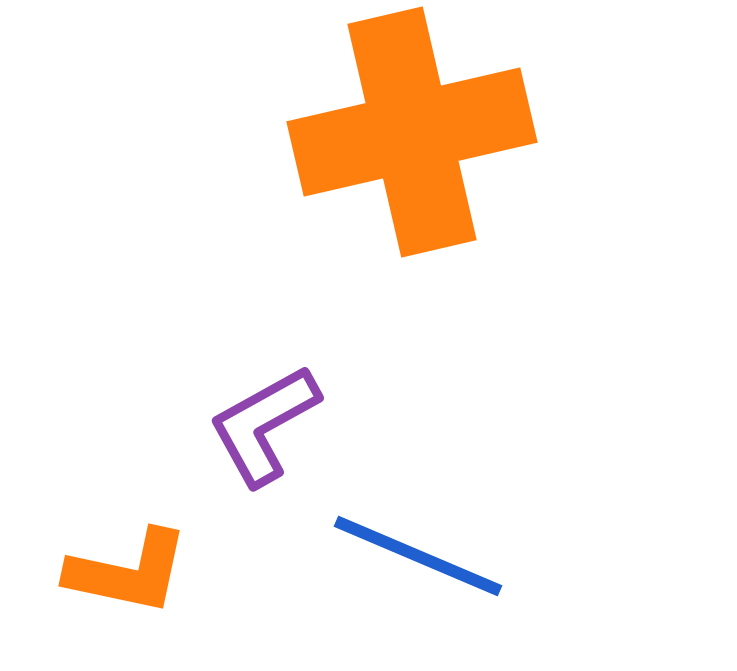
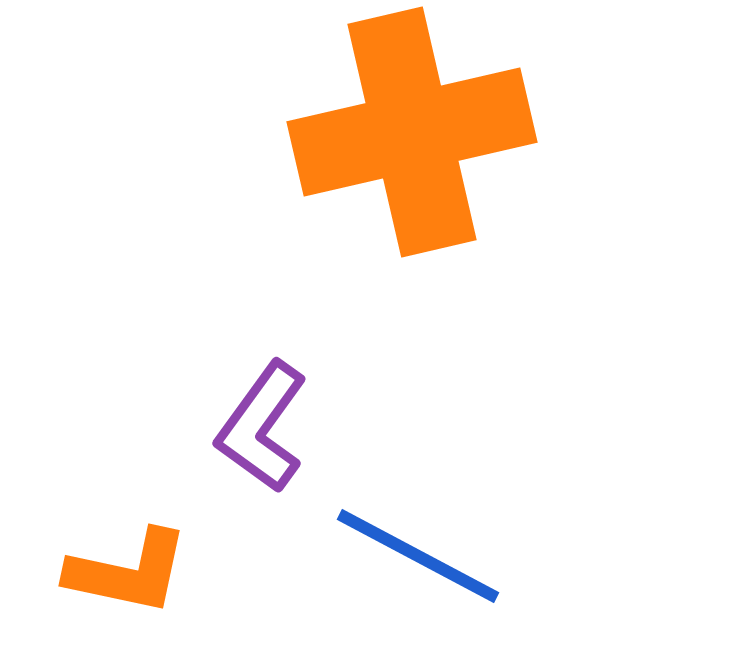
purple L-shape: moved 2 px left, 2 px down; rotated 25 degrees counterclockwise
blue line: rotated 5 degrees clockwise
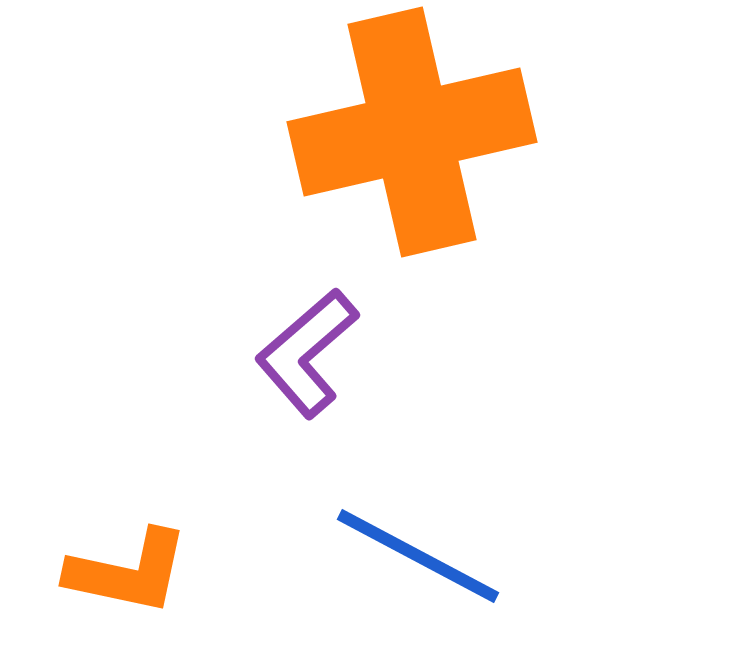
purple L-shape: moved 45 px right, 74 px up; rotated 13 degrees clockwise
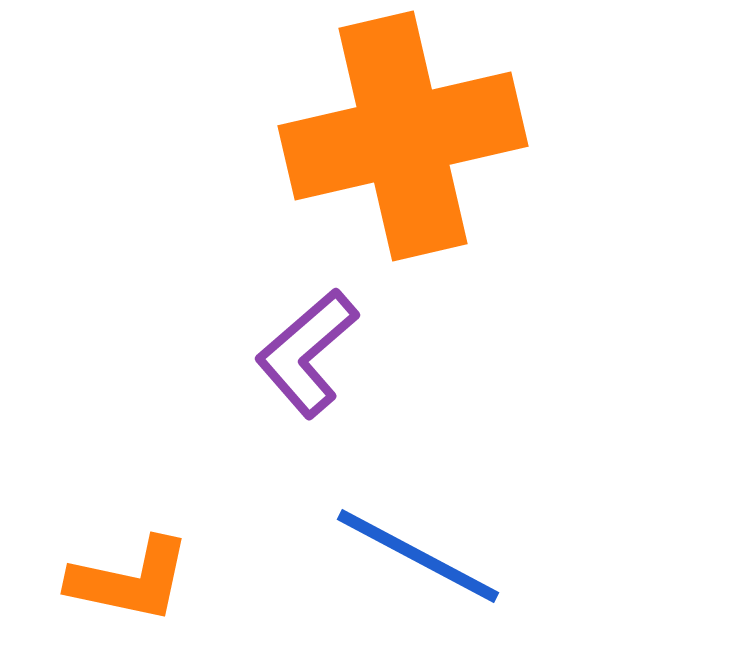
orange cross: moved 9 px left, 4 px down
orange L-shape: moved 2 px right, 8 px down
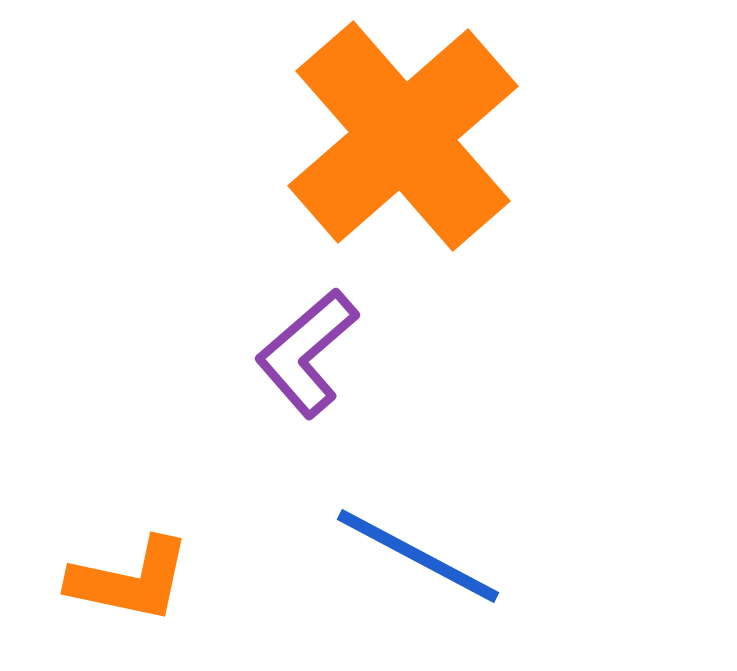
orange cross: rotated 28 degrees counterclockwise
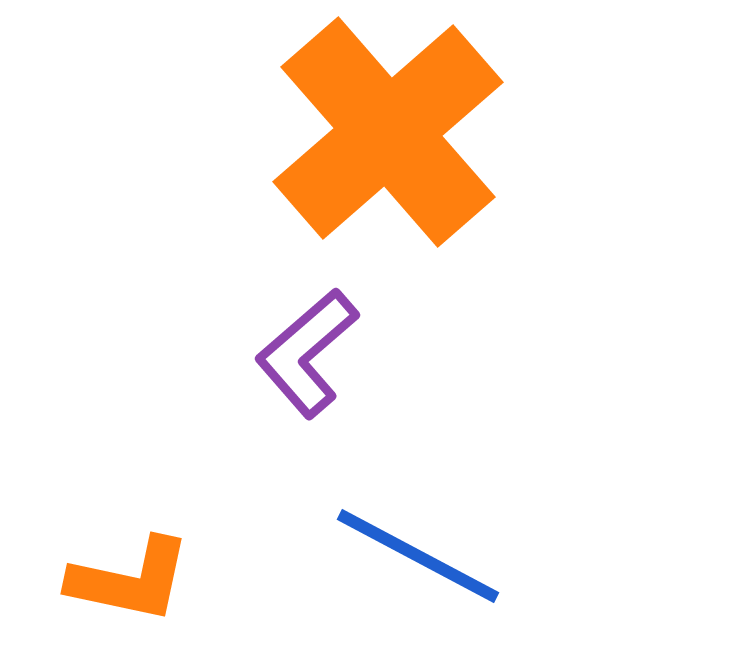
orange cross: moved 15 px left, 4 px up
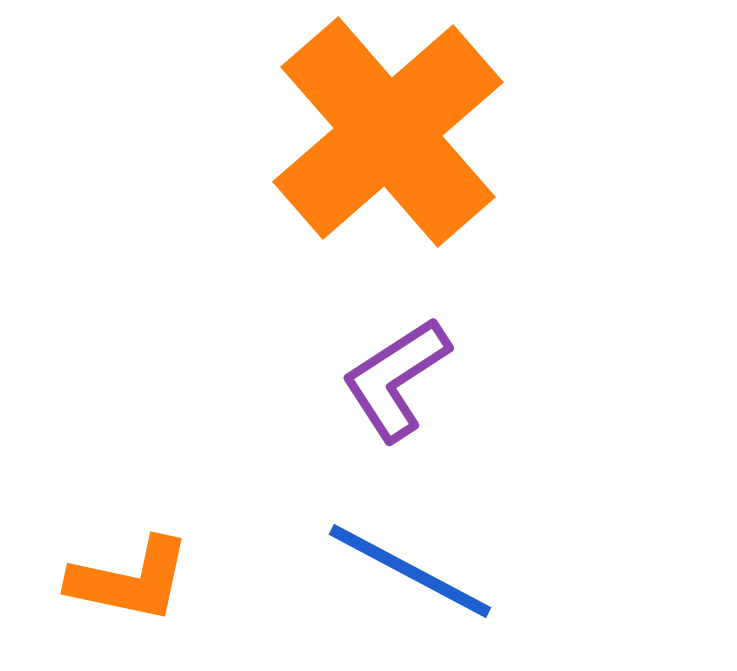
purple L-shape: moved 89 px right, 26 px down; rotated 8 degrees clockwise
blue line: moved 8 px left, 15 px down
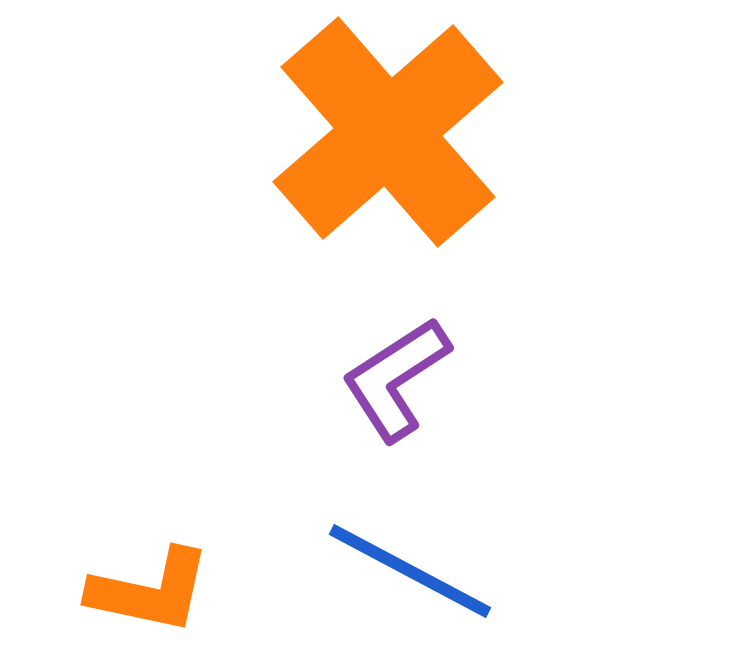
orange L-shape: moved 20 px right, 11 px down
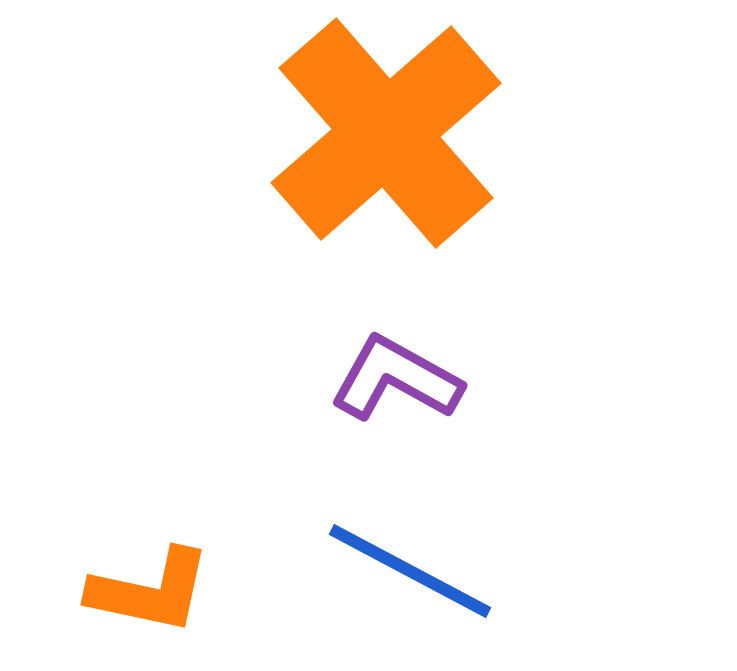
orange cross: moved 2 px left, 1 px down
purple L-shape: rotated 62 degrees clockwise
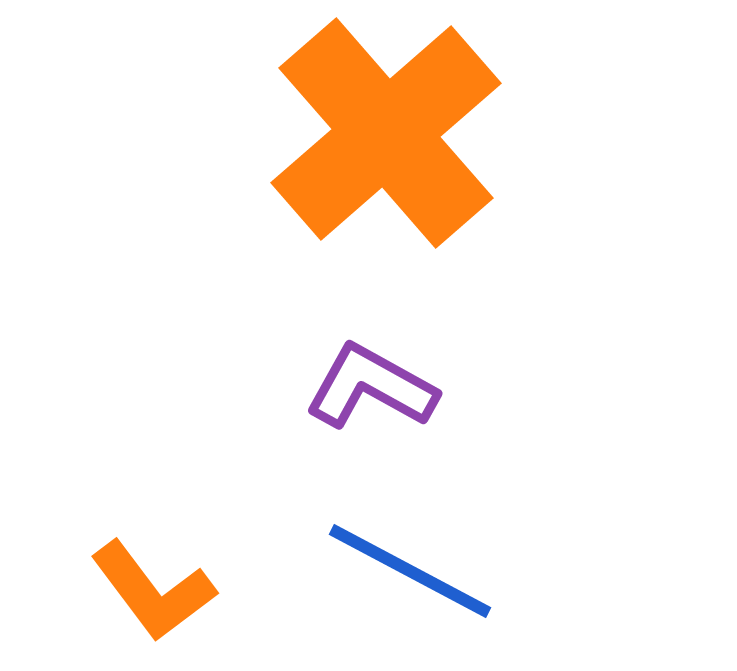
purple L-shape: moved 25 px left, 8 px down
orange L-shape: moved 3 px right; rotated 41 degrees clockwise
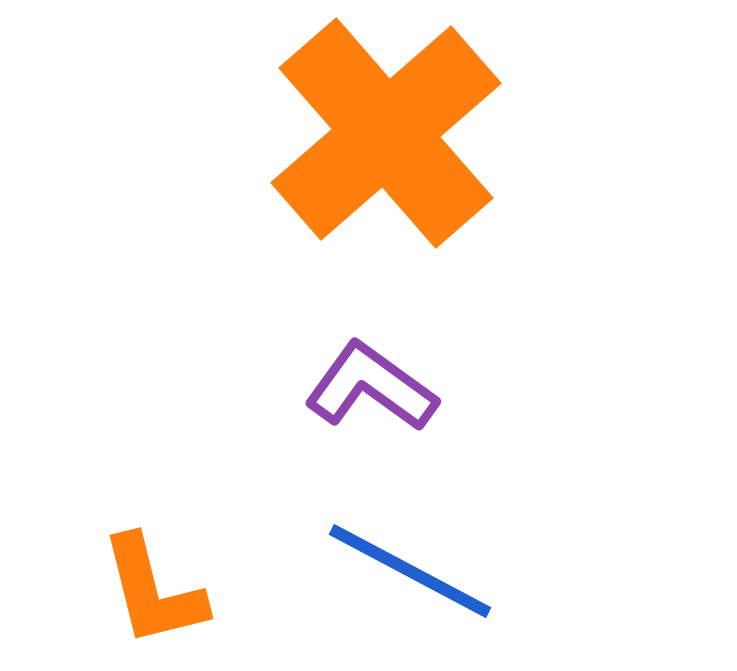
purple L-shape: rotated 7 degrees clockwise
orange L-shape: rotated 23 degrees clockwise
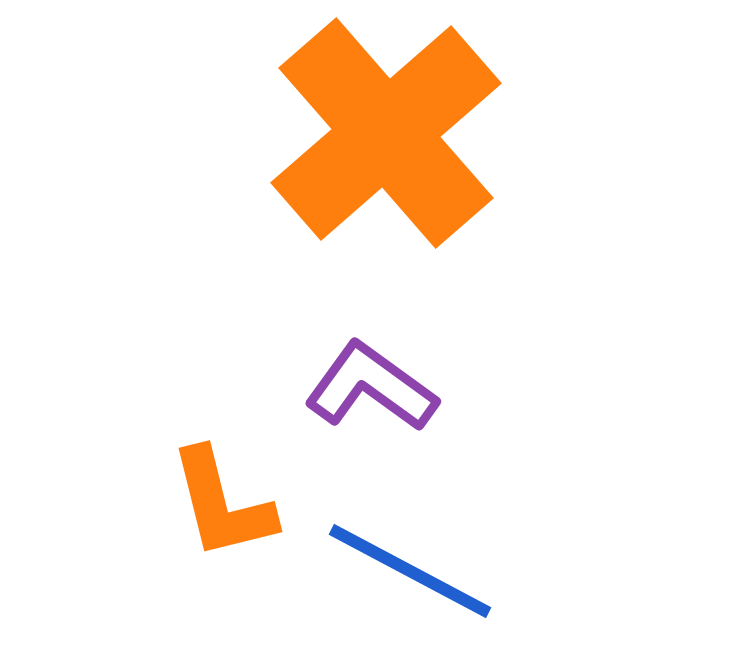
orange L-shape: moved 69 px right, 87 px up
